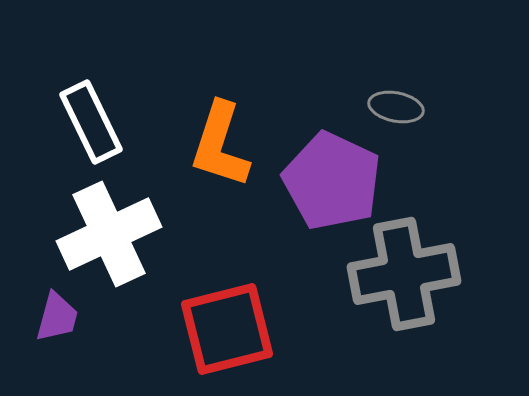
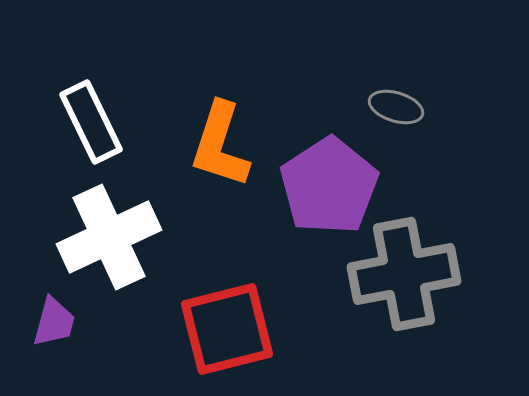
gray ellipse: rotated 6 degrees clockwise
purple pentagon: moved 3 px left, 5 px down; rotated 14 degrees clockwise
white cross: moved 3 px down
purple trapezoid: moved 3 px left, 5 px down
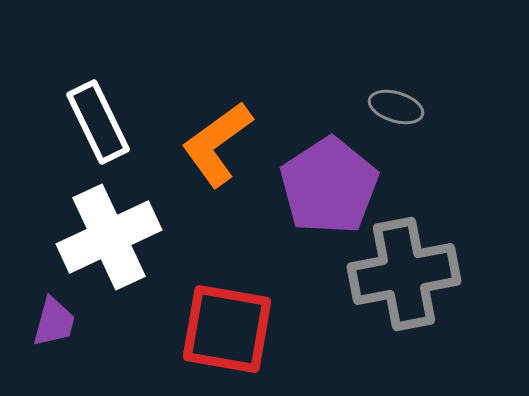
white rectangle: moved 7 px right
orange L-shape: moved 3 px left, 1 px up; rotated 36 degrees clockwise
red square: rotated 24 degrees clockwise
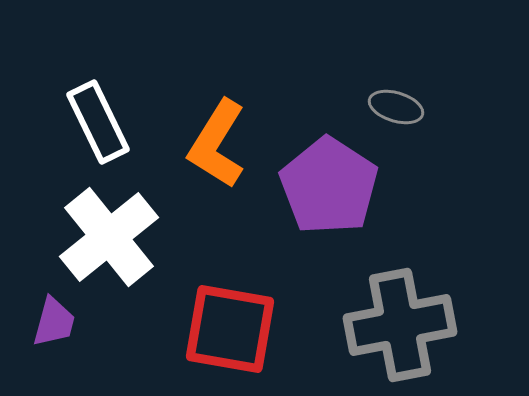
orange L-shape: rotated 22 degrees counterclockwise
purple pentagon: rotated 6 degrees counterclockwise
white cross: rotated 14 degrees counterclockwise
gray cross: moved 4 px left, 51 px down
red square: moved 3 px right
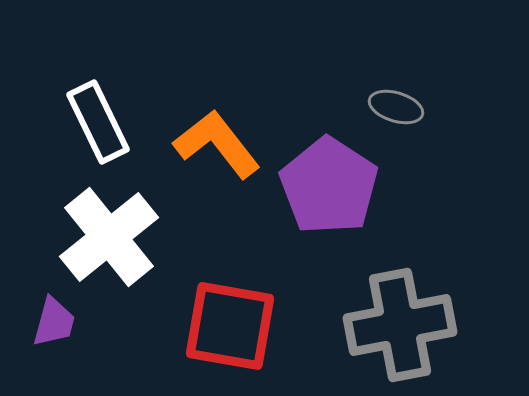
orange L-shape: rotated 110 degrees clockwise
red square: moved 3 px up
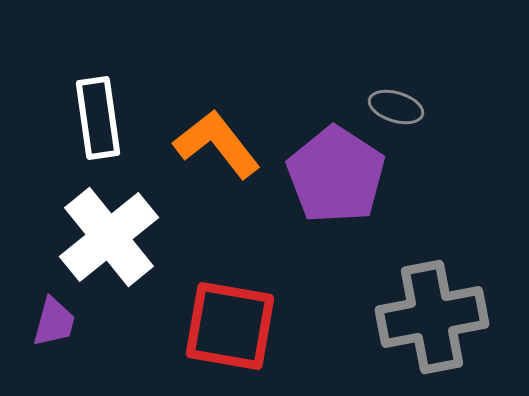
white rectangle: moved 4 px up; rotated 18 degrees clockwise
purple pentagon: moved 7 px right, 11 px up
gray cross: moved 32 px right, 8 px up
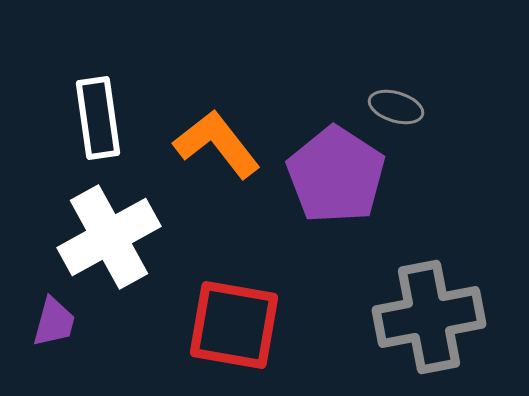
white cross: rotated 10 degrees clockwise
gray cross: moved 3 px left
red square: moved 4 px right, 1 px up
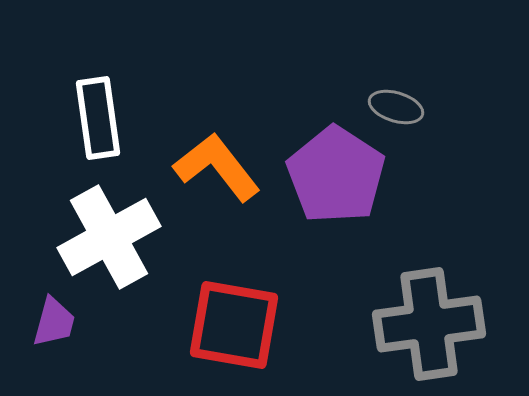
orange L-shape: moved 23 px down
gray cross: moved 7 px down; rotated 3 degrees clockwise
